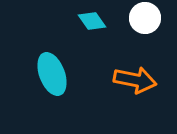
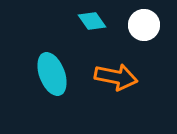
white circle: moved 1 px left, 7 px down
orange arrow: moved 19 px left, 3 px up
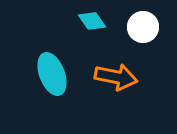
white circle: moved 1 px left, 2 px down
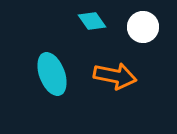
orange arrow: moved 1 px left, 1 px up
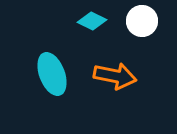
cyan diamond: rotated 28 degrees counterclockwise
white circle: moved 1 px left, 6 px up
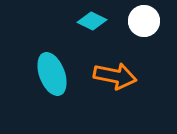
white circle: moved 2 px right
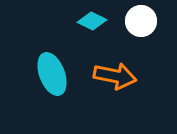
white circle: moved 3 px left
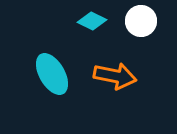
cyan ellipse: rotated 9 degrees counterclockwise
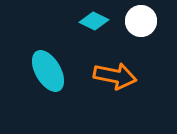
cyan diamond: moved 2 px right
cyan ellipse: moved 4 px left, 3 px up
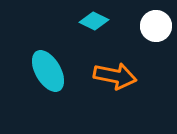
white circle: moved 15 px right, 5 px down
